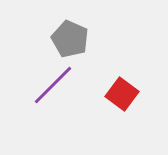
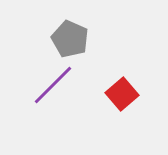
red square: rotated 12 degrees clockwise
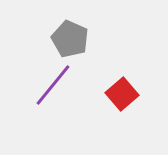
purple line: rotated 6 degrees counterclockwise
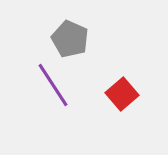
purple line: rotated 72 degrees counterclockwise
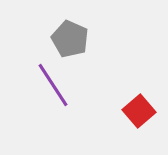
red square: moved 17 px right, 17 px down
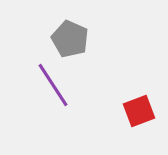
red square: rotated 20 degrees clockwise
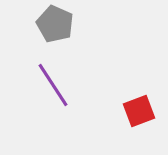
gray pentagon: moved 15 px left, 15 px up
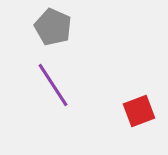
gray pentagon: moved 2 px left, 3 px down
